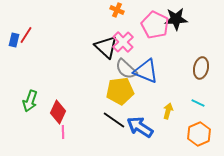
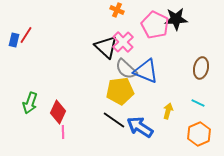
green arrow: moved 2 px down
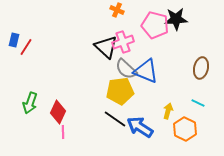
pink pentagon: rotated 12 degrees counterclockwise
red line: moved 12 px down
pink cross: rotated 25 degrees clockwise
black line: moved 1 px right, 1 px up
orange hexagon: moved 14 px left, 5 px up; rotated 10 degrees counterclockwise
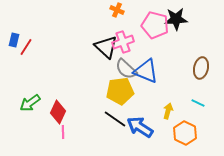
green arrow: rotated 35 degrees clockwise
orange hexagon: moved 4 px down
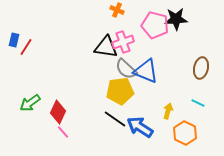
black triangle: rotated 35 degrees counterclockwise
pink line: rotated 40 degrees counterclockwise
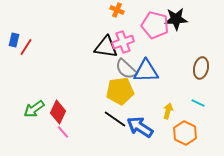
blue triangle: rotated 24 degrees counterclockwise
green arrow: moved 4 px right, 6 px down
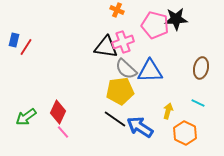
blue triangle: moved 4 px right
green arrow: moved 8 px left, 8 px down
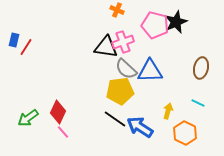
black star: moved 3 px down; rotated 20 degrees counterclockwise
green arrow: moved 2 px right, 1 px down
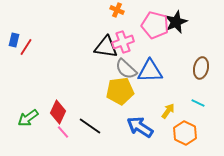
yellow arrow: rotated 21 degrees clockwise
black line: moved 25 px left, 7 px down
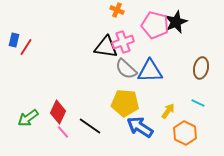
yellow pentagon: moved 5 px right, 12 px down; rotated 12 degrees clockwise
